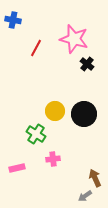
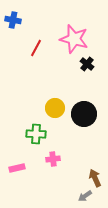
yellow circle: moved 3 px up
green cross: rotated 30 degrees counterclockwise
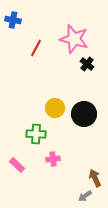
pink rectangle: moved 3 px up; rotated 56 degrees clockwise
